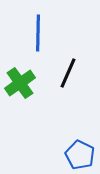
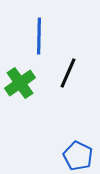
blue line: moved 1 px right, 3 px down
blue pentagon: moved 2 px left, 1 px down
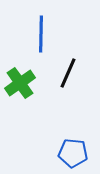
blue line: moved 2 px right, 2 px up
blue pentagon: moved 5 px left, 3 px up; rotated 20 degrees counterclockwise
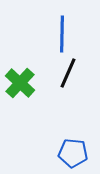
blue line: moved 21 px right
green cross: rotated 12 degrees counterclockwise
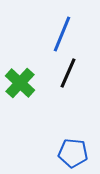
blue line: rotated 21 degrees clockwise
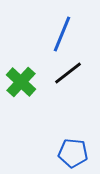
black line: rotated 28 degrees clockwise
green cross: moved 1 px right, 1 px up
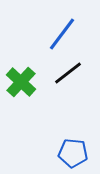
blue line: rotated 15 degrees clockwise
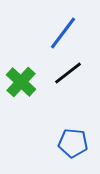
blue line: moved 1 px right, 1 px up
blue pentagon: moved 10 px up
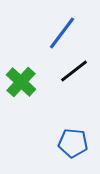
blue line: moved 1 px left
black line: moved 6 px right, 2 px up
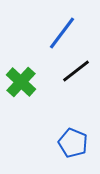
black line: moved 2 px right
blue pentagon: rotated 16 degrees clockwise
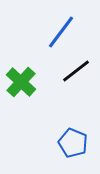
blue line: moved 1 px left, 1 px up
